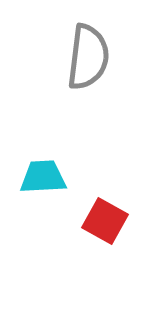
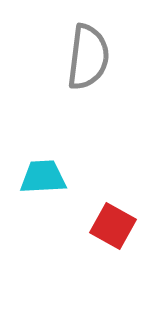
red square: moved 8 px right, 5 px down
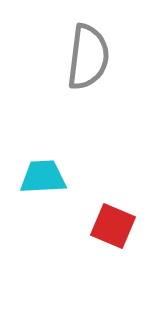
red square: rotated 6 degrees counterclockwise
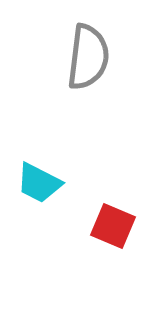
cyan trapezoid: moved 4 px left, 6 px down; rotated 150 degrees counterclockwise
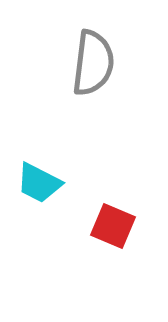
gray semicircle: moved 5 px right, 6 px down
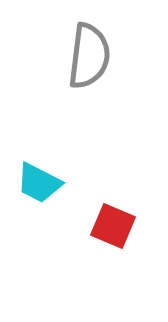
gray semicircle: moved 4 px left, 7 px up
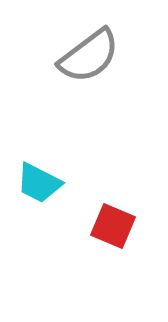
gray semicircle: rotated 46 degrees clockwise
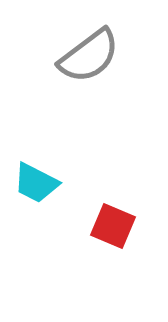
cyan trapezoid: moved 3 px left
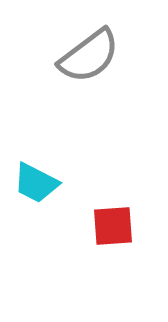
red square: rotated 27 degrees counterclockwise
